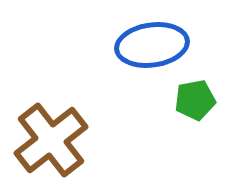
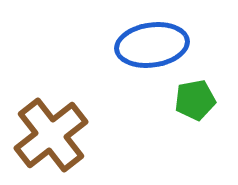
brown cross: moved 5 px up
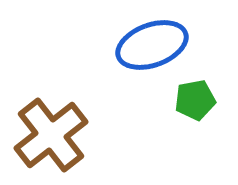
blue ellipse: rotated 12 degrees counterclockwise
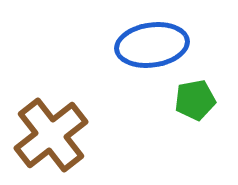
blue ellipse: rotated 12 degrees clockwise
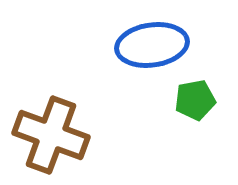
brown cross: rotated 32 degrees counterclockwise
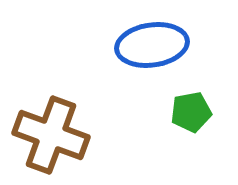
green pentagon: moved 4 px left, 12 px down
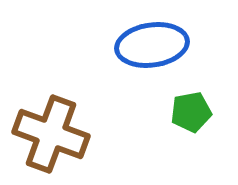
brown cross: moved 1 px up
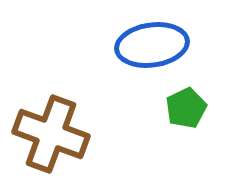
green pentagon: moved 5 px left, 4 px up; rotated 15 degrees counterclockwise
